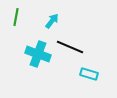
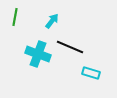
green line: moved 1 px left
cyan rectangle: moved 2 px right, 1 px up
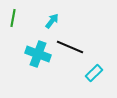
green line: moved 2 px left, 1 px down
cyan rectangle: moved 3 px right; rotated 60 degrees counterclockwise
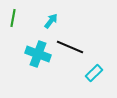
cyan arrow: moved 1 px left
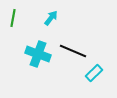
cyan arrow: moved 3 px up
black line: moved 3 px right, 4 px down
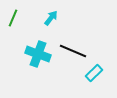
green line: rotated 12 degrees clockwise
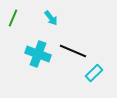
cyan arrow: rotated 105 degrees clockwise
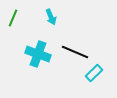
cyan arrow: moved 1 px up; rotated 14 degrees clockwise
black line: moved 2 px right, 1 px down
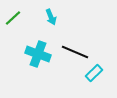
green line: rotated 24 degrees clockwise
